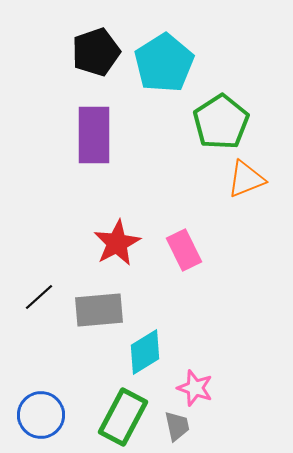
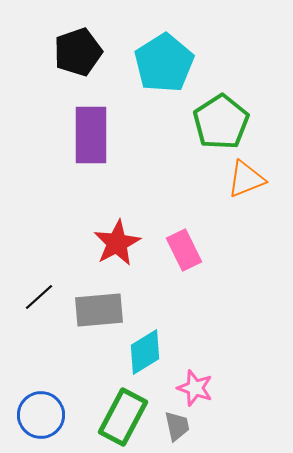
black pentagon: moved 18 px left
purple rectangle: moved 3 px left
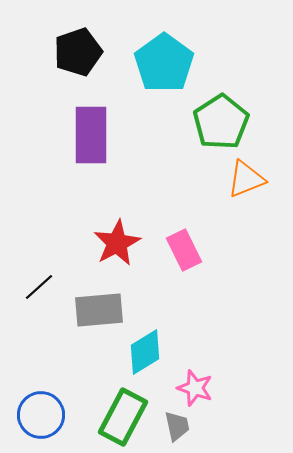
cyan pentagon: rotated 4 degrees counterclockwise
black line: moved 10 px up
